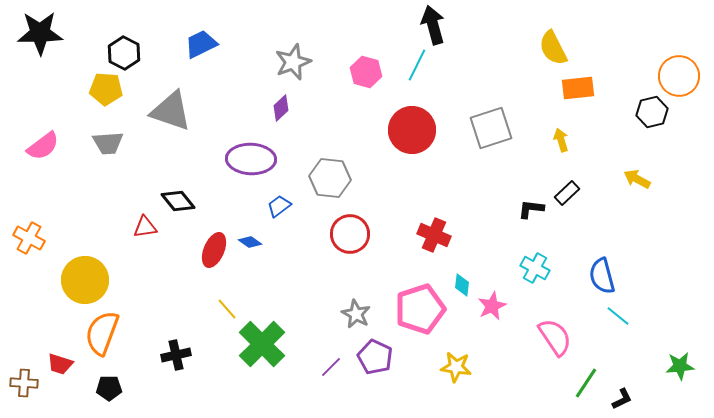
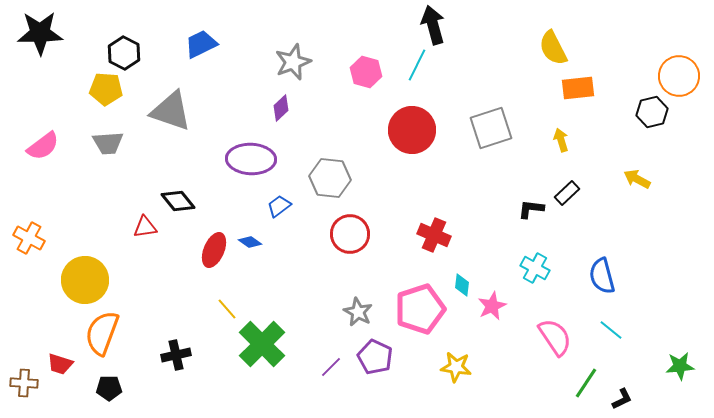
gray star at (356, 314): moved 2 px right, 2 px up
cyan line at (618, 316): moved 7 px left, 14 px down
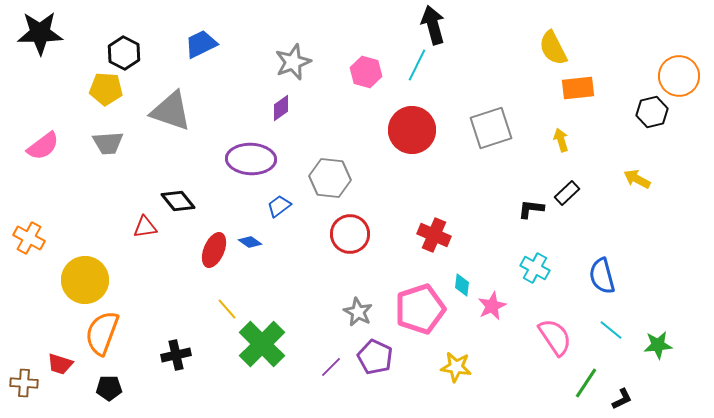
purple diamond at (281, 108): rotated 8 degrees clockwise
green star at (680, 366): moved 22 px left, 21 px up
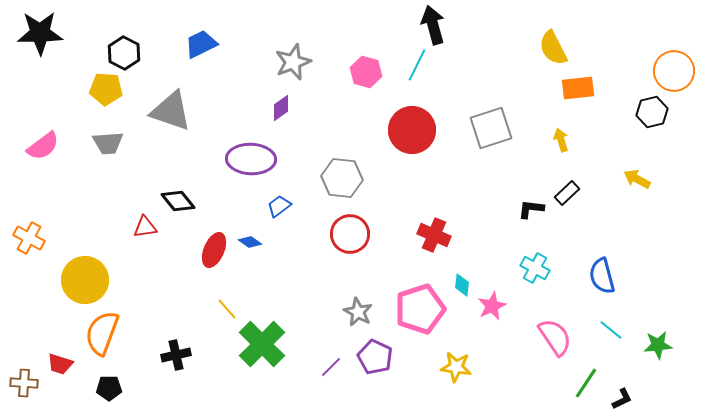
orange circle at (679, 76): moved 5 px left, 5 px up
gray hexagon at (330, 178): moved 12 px right
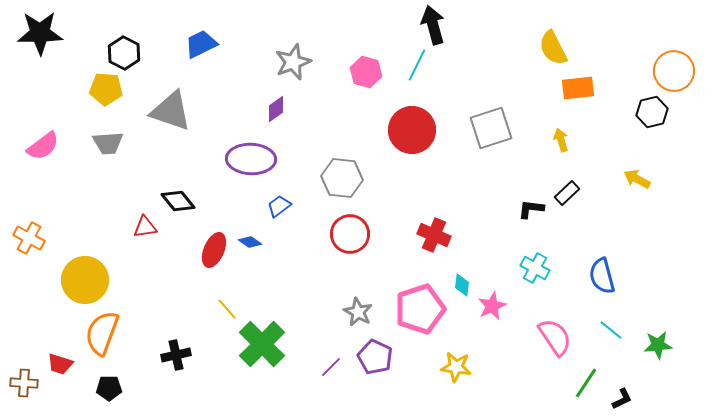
purple diamond at (281, 108): moved 5 px left, 1 px down
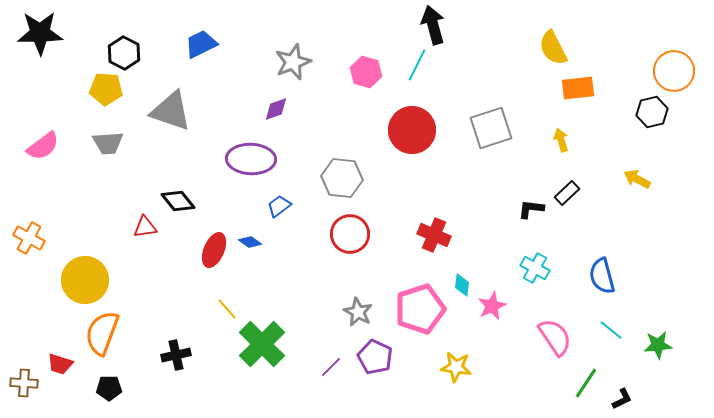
purple diamond at (276, 109): rotated 16 degrees clockwise
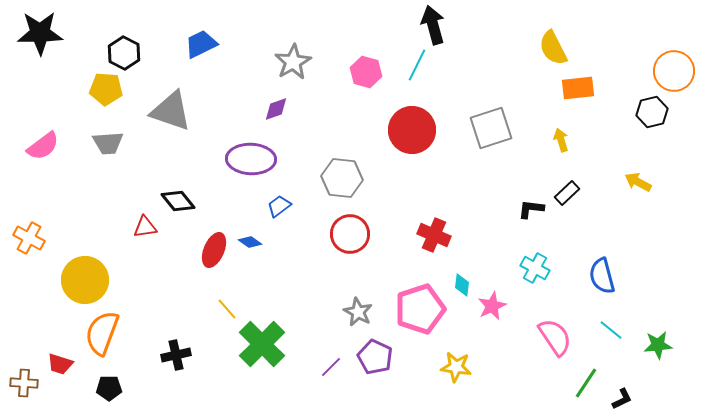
gray star at (293, 62): rotated 9 degrees counterclockwise
yellow arrow at (637, 179): moved 1 px right, 3 px down
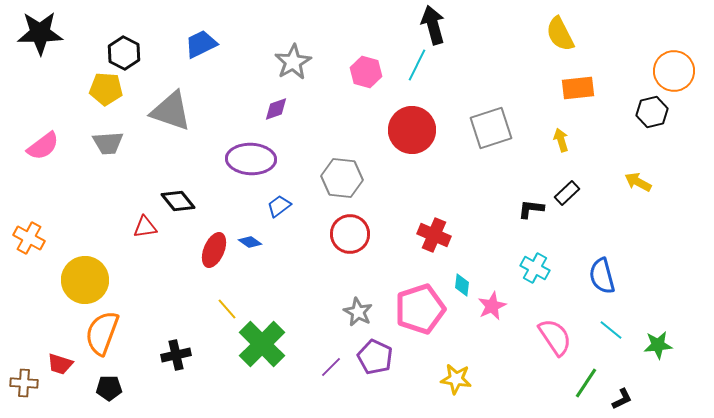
yellow semicircle at (553, 48): moved 7 px right, 14 px up
yellow star at (456, 367): moved 12 px down
